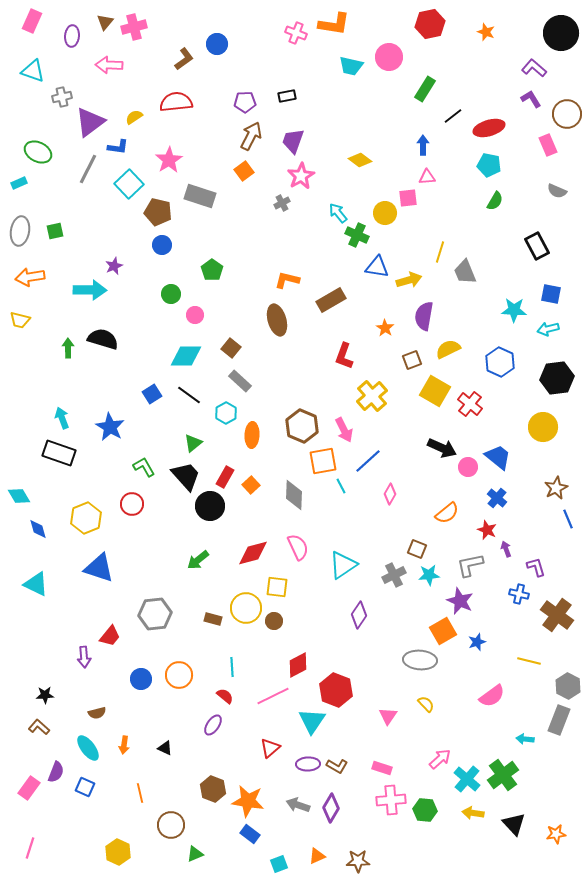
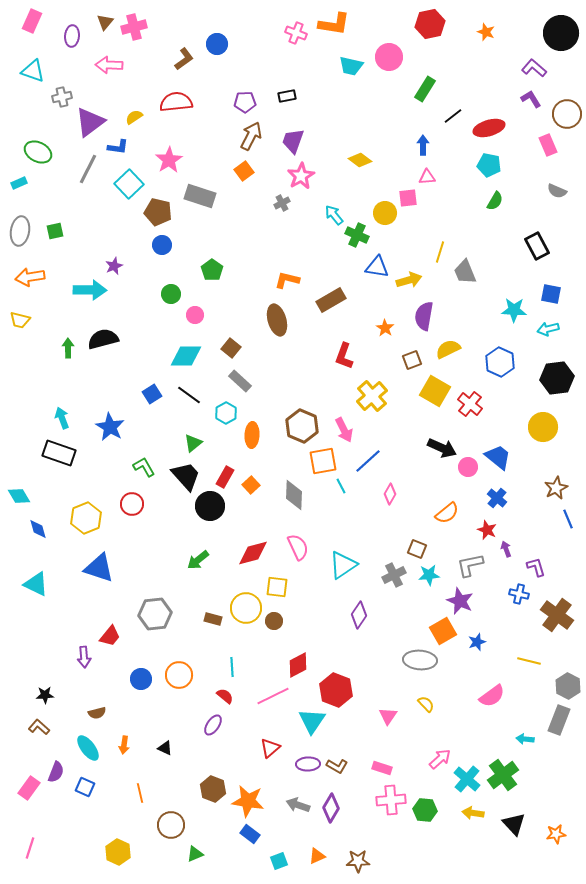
cyan arrow at (338, 213): moved 4 px left, 2 px down
black semicircle at (103, 339): rotated 32 degrees counterclockwise
cyan square at (279, 864): moved 3 px up
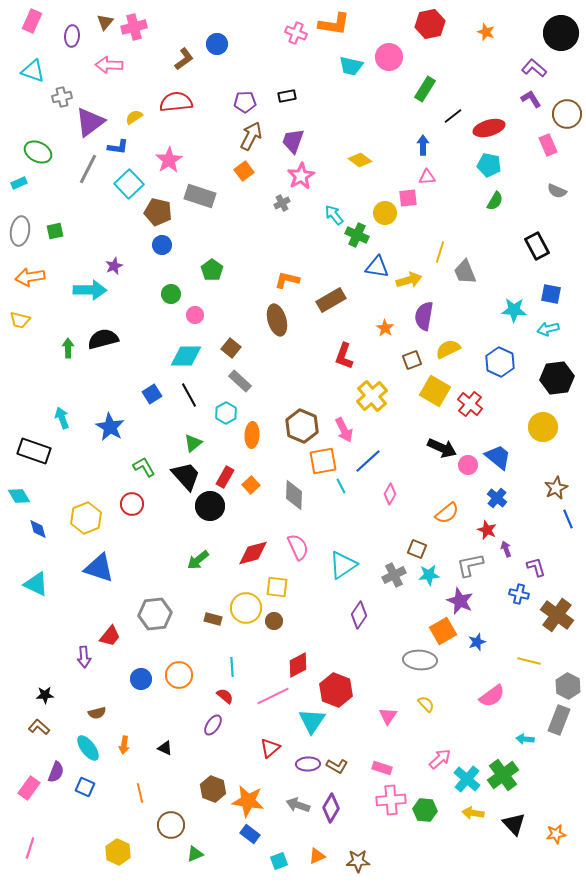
black line at (189, 395): rotated 25 degrees clockwise
black rectangle at (59, 453): moved 25 px left, 2 px up
pink circle at (468, 467): moved 2 px up
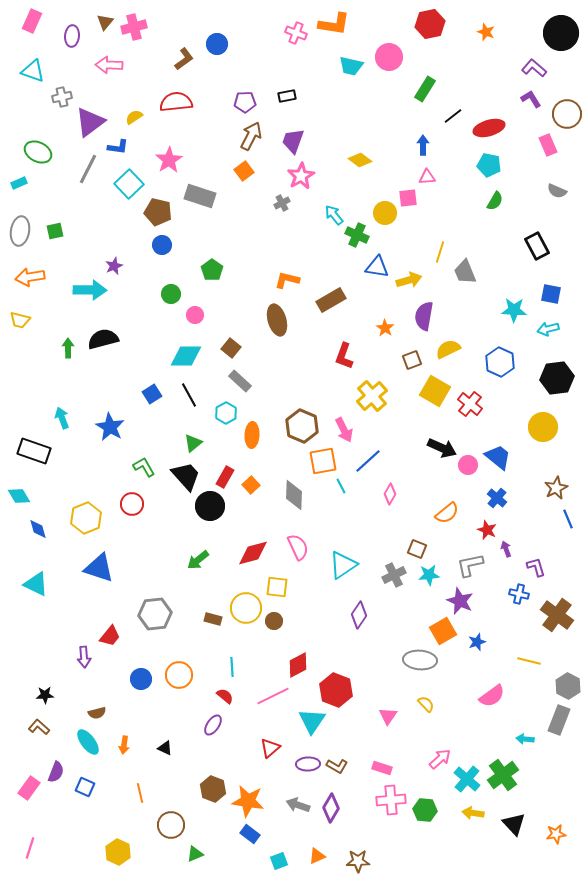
cyan ellipse at (88, 748): moved 6 px up
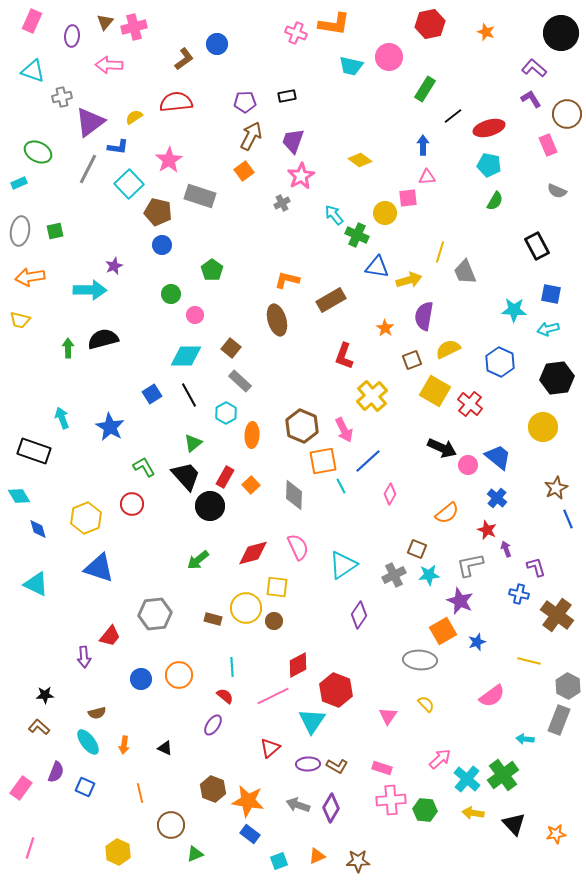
pink rectangle at (29, 788): moved 8 px left
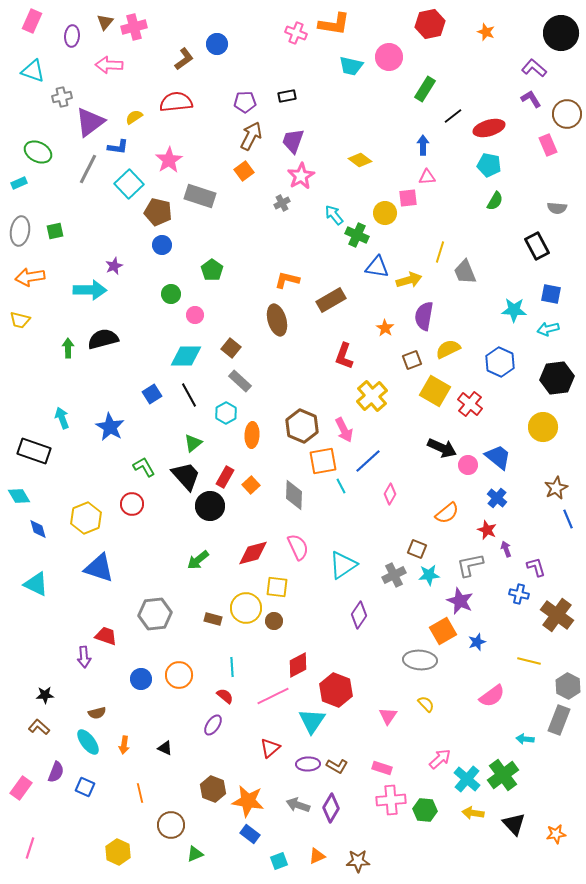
gray semicircle at (557, 191): moved 17 px down; rotated 18 degrees counterclockwise
red trapezoid at (110, 636): moved 4 px left; rotated 110 degrees counterclockwise
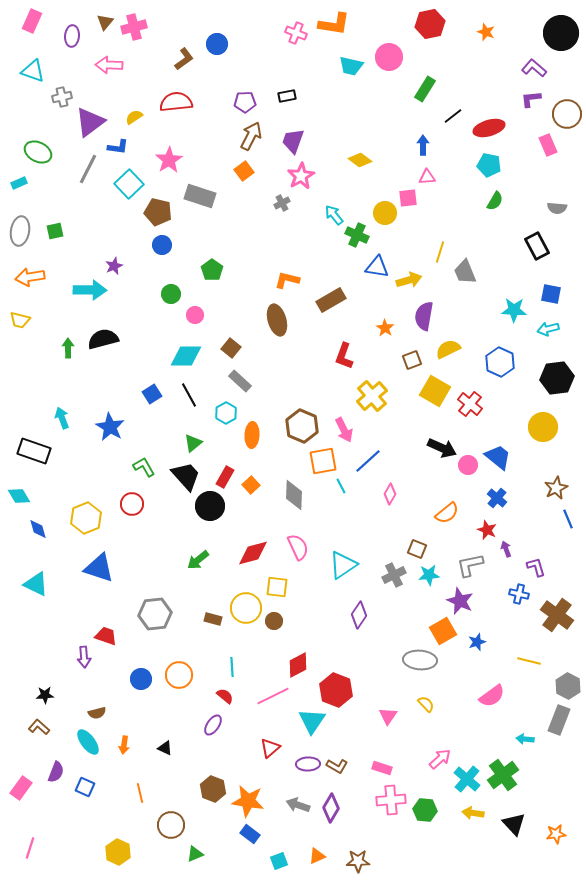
purple L-shape at (531, 99): rotated 65 degrees counterclockwise
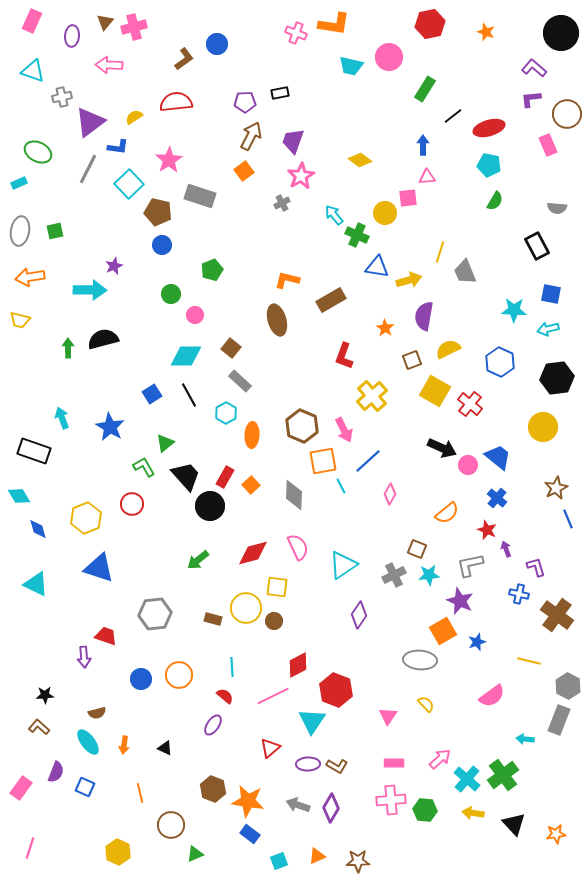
black rectangle at (287, 96): moved 7 px left, 3 px up
green pentagon at (212, 270): rotated 15 degrees clockwise
green triangle at (193, 443): moved 28 px left
pink rectangle at (382, 768): moved 12 px right, 5 px up; rotated 18 degrees counterclockwise
